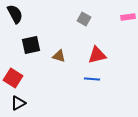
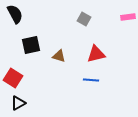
red triangle: moved 1 px left, 1 px up
blue line: moved 1 px left, 1 px down
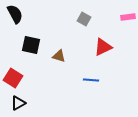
black square: rotated 24 degrees clockwise
red triangle: moved 7 px right, 7 px up; rotated 12 degrees counterclockwise
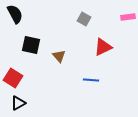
brown triangle: rotated 32 degrees clockwise
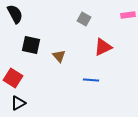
pink rectangle: moved 2 px up
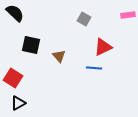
black semicircle: moved 1 px up; rotated 18 degrees counterclockwise
blue line: moved 3 px right, 12 px up
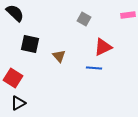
black square: moved 1 px left, 1 px up
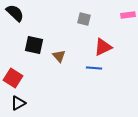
gray square: rotated 16 degrees counterclockwise
black square: moved 4 px right, 1 px down
